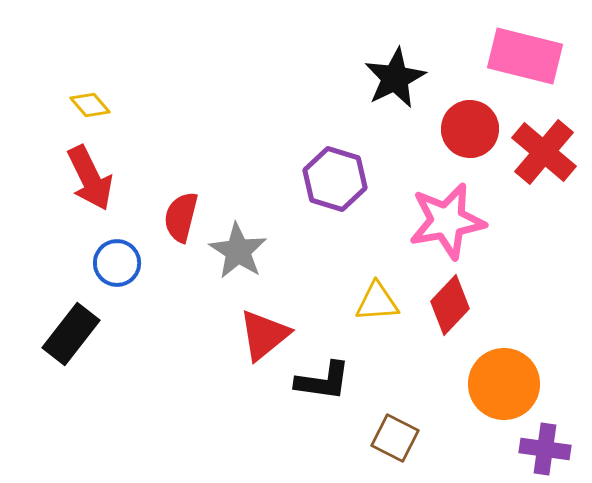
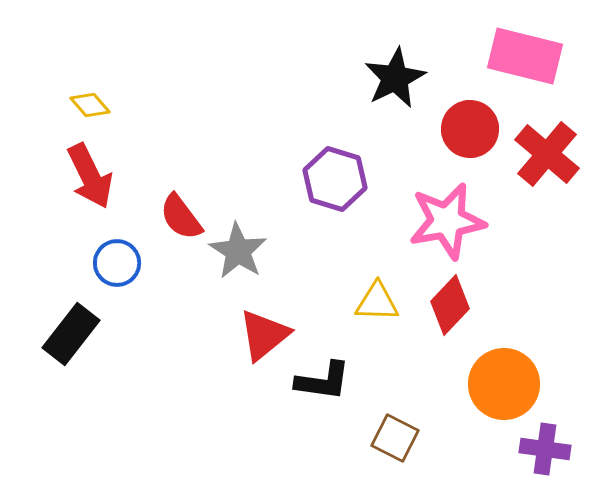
red cross: moved 3 px right, 2 px down
red arrow: moved 2 px up
red semicircle: rotated 51 degrees counterclockwise
yellow triangle: rotated 6 degrees clockwise
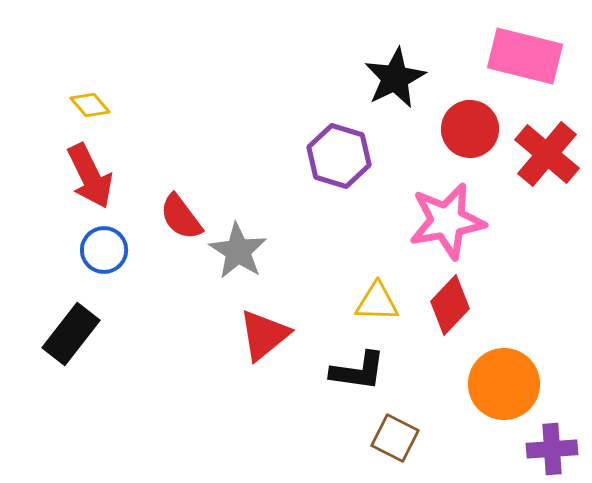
purple hexagon: moved 4 px right, 23 px up
blue circle: moved 13 px left, 13 px up
black L-shape: moved 35 px right, 10 px up
purple cross: moved 7 px right; rotated 12 degrees counterclockwise
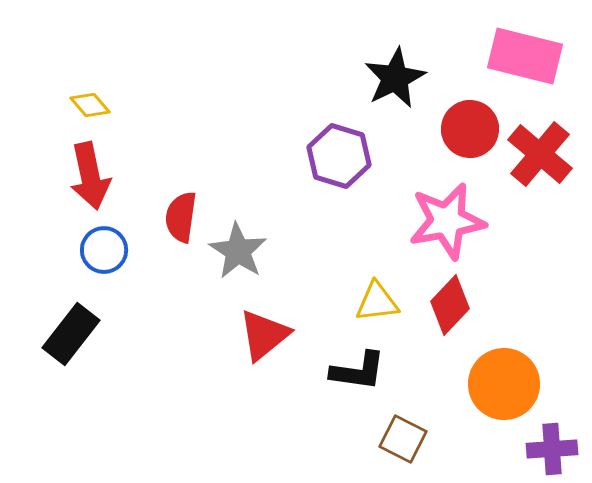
red cross: moved 7 px left
red arrow: rotated 14 degrees clockwise
red semicircle: rotated 45 degrees clockwise
yellow triangle: rotated 9 degrees counterclockwise
brown square: moved 8 px right, 1 px down
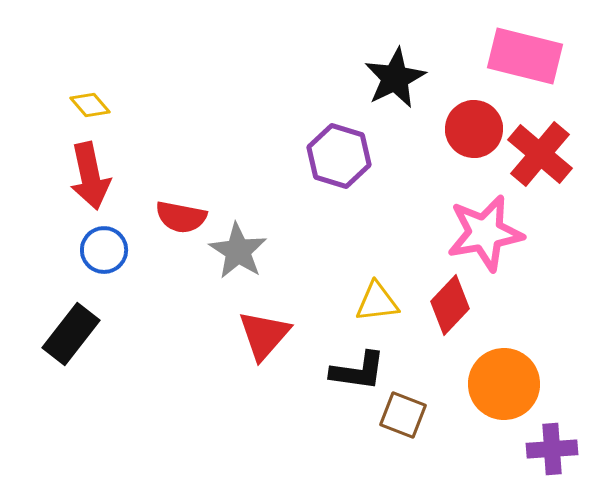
red circle: moved 4 px right
red semicircle: rotated 87 degrees counterclockwise
pink star: moved 38 px right, 12 px down
red triangle: rotated 10 degrees counterclockwise
brown square: moved 24 px up; rotated 6 degrees counterclockwise
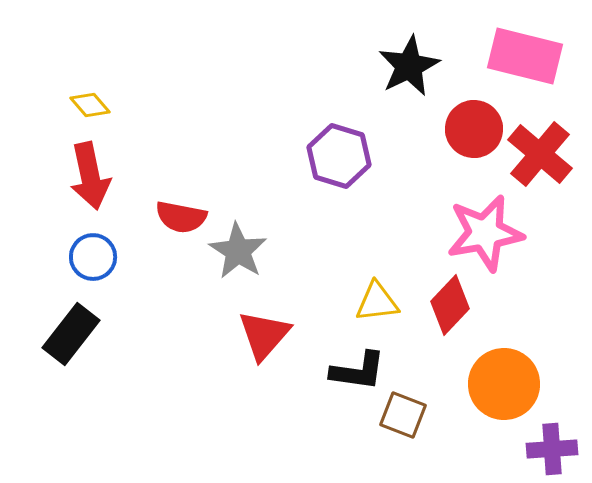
black star: moved 14 px right, 12 px up
blue circle: moved 11 px left, 7 px down
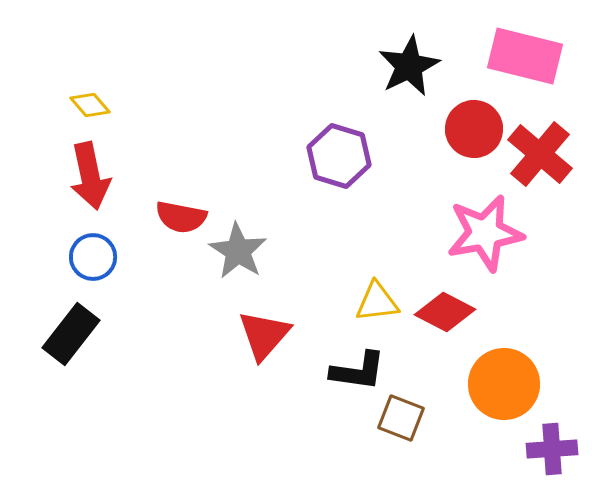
red diamond: moved 5 px left, 7 px down; rotated 74 degrees clockwise
brown square: moved 2 px left, 3 px down
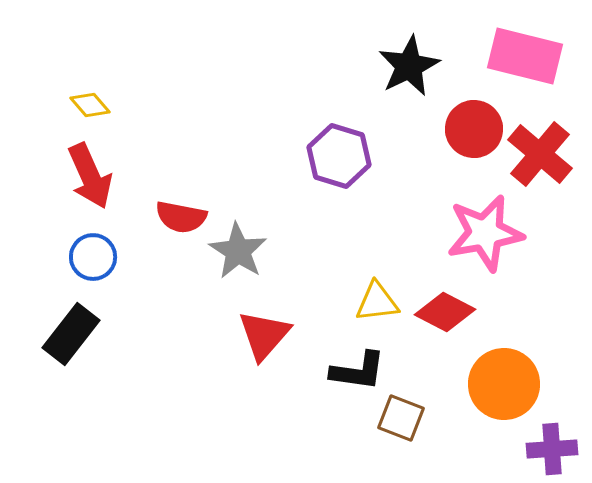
red arrow: rotated 12 degrees counterclockwise
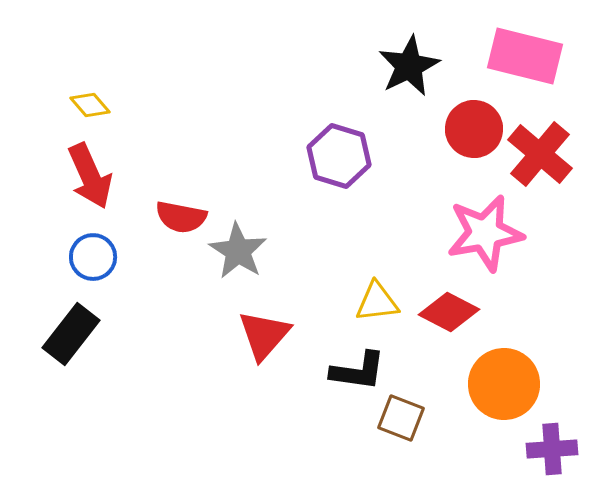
red diamond: moved 4 px right
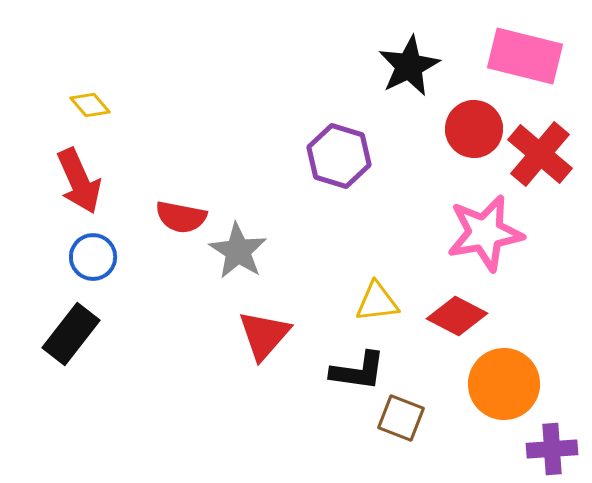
red arrow: moved 11 px left, 5 px down
red diamond: moved 8 px right, 4 px down
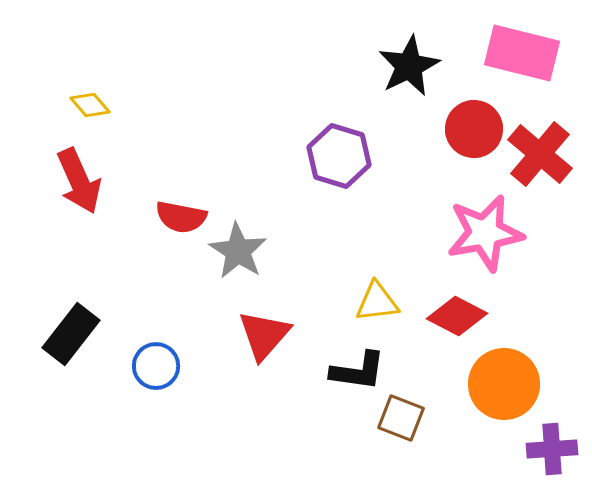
pink rectangle: moved 3 px left, 3 px up
blue circle: moved 63 px right, 109 px down
